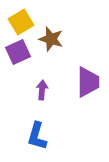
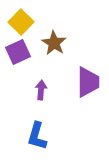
yellow square: rotated 15 degrees counterclockwise
brown star: moved 3 px right, 4 px down; rotated 15 degrees clockwise
purple arrow: moved 1 px left
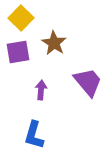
yellow square: moved 4 px up
purple square: rotated 15 degrees clockwise
purple trapezoid: rotated 40 degrees counterclockwise
blue L-shape: moved 3 px left, 1 px up
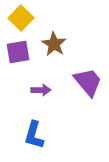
brown star: moved 1 px down
purple arrow: rotated 84 degrees clockwise
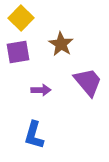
brown star: moved 7 px right
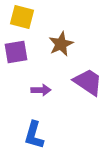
yellow square: moved 1 px right, 1 px up; rotated 30 degrees counterclockwise
brown star: rotated 15 degrees clockwise
purple square: moved 2 px left
purple trapezoid: rotated 16 degrees counterclockwise
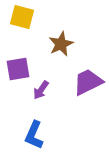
purple square: moved 2 px right, 17 px down
purple trapezoid: rotated 60 degrees counterclockwise
purple arrow: rotated 126 degrees clockwise
blue L-shape: rotated 8 degrees clockwise
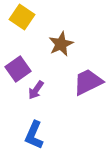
yellow square: rotated 20 degrees clockwise
purple square: rotated 25 degrees counterclockwise
purple arrow: moved 5 px left
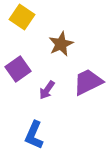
purple arrow: moved 11 px right
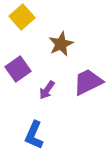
yellow square: rotated 15 degrees clockwise
